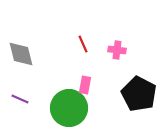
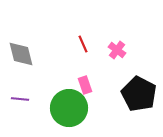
pink cross: rotated 30 degrees clockwise
pink rectangle: rotated 30 degrees counterclockwise
purple line: rotated 18 degrees counterclockwise
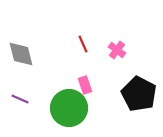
purple line: rotated 18 degrees clockwise
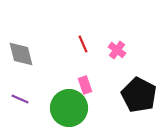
black pentagon: moved 1 px down
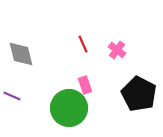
black pentagon: moved 1 px up
purple line: moved 8 px left, 3 px up
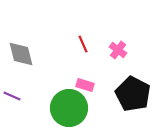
pink cross: moved 1 px right
pink rectangle: rotated 54 degrees counterclockwise
black pentagon: moved 6 px left
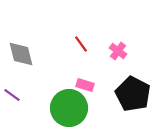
red line: moved 2 px left; rotated 12 degrees counterclockwise
pink cross: moved 1 px down
purple line: moved 1 px up; rotated 12 degrees clockwise
